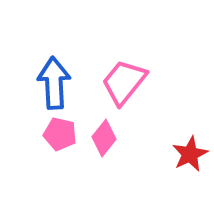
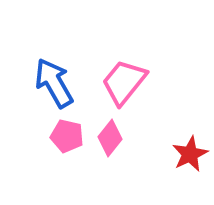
blue arrow: rotated 27 degrees counterclockwise
pink pentagon: moved 7 px right, 2 px down
pink diamond: moved 6 px right
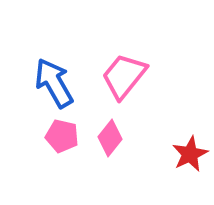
pink trapezoid: moved 6 px up
pink pentagon: moved 5 px left
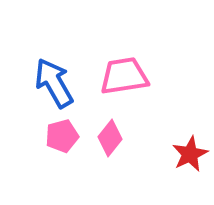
pink trapezoid: rotated 42 degrees clockwise
pink pentagon: rotated 28 degrees counterclockwise
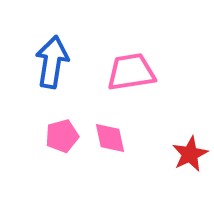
pink trapezoid: moved 7 px right, 4 px up
blue arrow: moved 2 px left, 21 px up; rotated 39 degrees clockwise
pink diamond: rotated 51 degrees counterclockwise
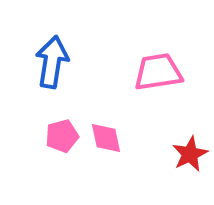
pink trapezoid: moved 27 px right
pink diamond: moved 4 px left
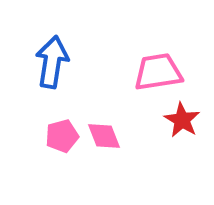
pink diamond: moved 2 px left, 2 px up; rotated 9 degrees counterclockwise
red star: moved 8 px left, 34 px up; rotated 15 degrees counterclockwise
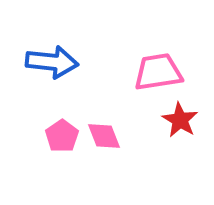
blue arrow: rotated 87 degrees clockwise
red star: moved 2 px left
pink pentagon: rotated 20 degrees counterclockwise
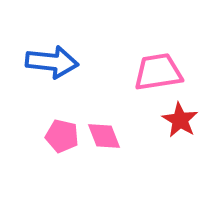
pink pentagon: rotated 24 degrees counterclockwise
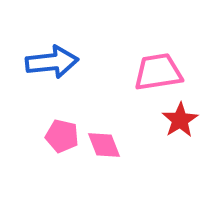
blue arrow: rotated 12 degrees counterclockwise
red star: rotated 9 degrees clockwise
pink diamond: moved 9 px down
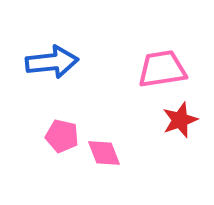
pink trapezoid: moved 4 px right, 3 px up
red star: rotated 12 degrees clockwise
pink diamond: moved 8 px down
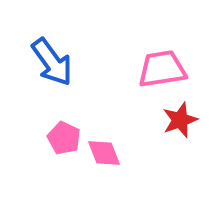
blue arrow: rotated 60 degrees clockwise
pink pentagon: moved 2 px right, 2 px down; rotated 12 degrees clockwise
